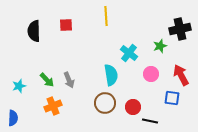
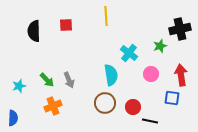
red arrow: rotated 20 degrees clockwise
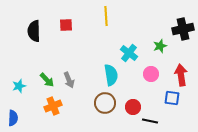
black cross: moved 3 px right
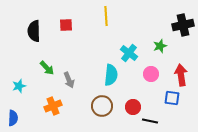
black cross: moved 4 px up
cyan semicircle: rotated 15 degrees clockwise
green arrow: moved 12 px up
brown circle: moved 3 px left, 3 px down
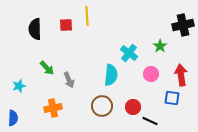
yellow line: moved 19 px left
black semicircle: moved 1 px right, 2 px up
green star: rotated 16 degrees counterclockwise
orange cross: moved 2 px down; rotated 12 degrees clockwise
black line: rotated 14 degrees clockwise
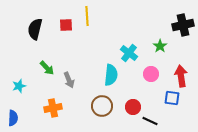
black semicircle: rotated 15 degrees clockwise
red arrow: moved 1 px down
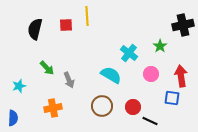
cyan semicircle: rotated 65 degrees counterclockwise
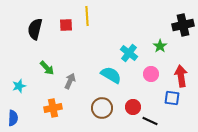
gray arrow: moved 1 px right, 1 px down; rotated 133 degrees counterclockwise
brown circle: moved 2 px down
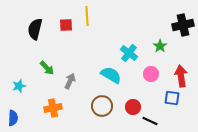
brown circle: moved 2 px up
